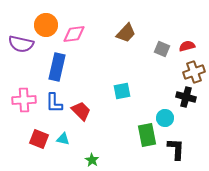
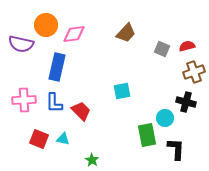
black cross: moved 5 px down
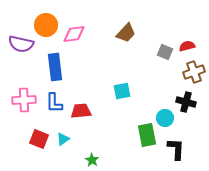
gray square: moved 3 px right, 3 px down
blue rectangle: moved 2 px left; rotated 20 degrees counterclockwise
red trapezoid: rotated 50 degrees counterclockwise
cyan triangle: rotated 48 degrees counterclockwise
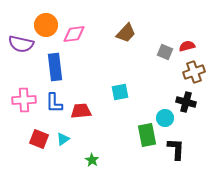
cyan square: moved 2 px left, 1 px down
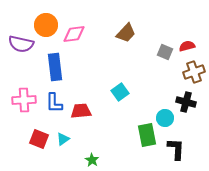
cyan square: rotated 24 degrees counterclockwise
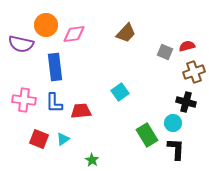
pink cross: rotated 10 degrees clockwise
cyan circle: moved 8 px right, 5 px down
green rectangle: rotated 20 degrees counterclockwise
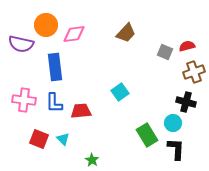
cyan triangle: rotated 40 degrees counterclockwise
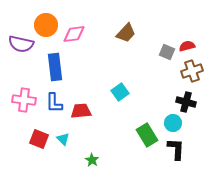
gray square: moved 2 px right
brown cross: moved 2 px left, 1 px up
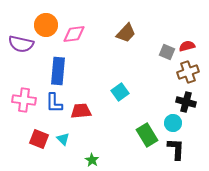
blue rectangle: moved 3 px right, 4 px down; rotated 12 degrees clockwise
brown cross: moved 4 px left, 1 px down
